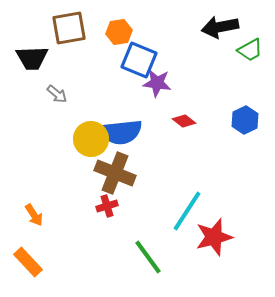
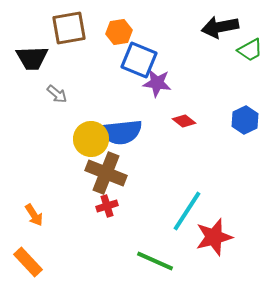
brown cross: moved 9 px left
green line: moved 7 px right, 4 px down; rotated 30 degrees counterclockwise
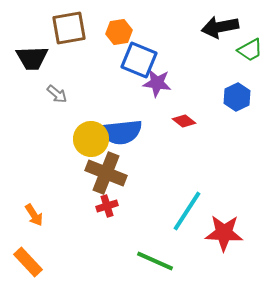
blue hexagon: moved 8 px left, 23 px up
red star: moved 10 px right, 4 px up; rotated 18 degrees clockwise
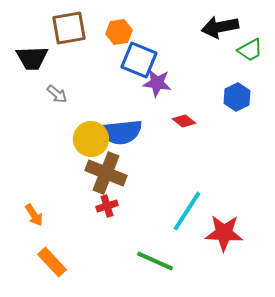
orange rectangle: moved 24 px right
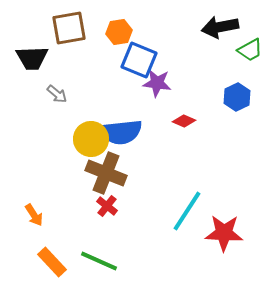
red diamond: rotated 15 degrees counterclockwise
red cross: rotated 35 degrees counterclockwise
green line: moved 56 px left
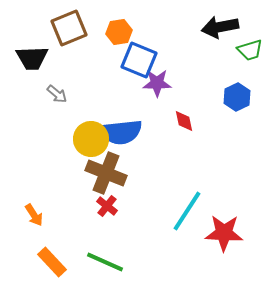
brown square: rotated 12 degrees counterclockwise
green trapezoid: rotated 12 degrees clockwise
purple star: rotated 8 degrees counterclockwise
red diamond: rotated 55 degrees clockwise
green line: moved 6 px right, 1 px down
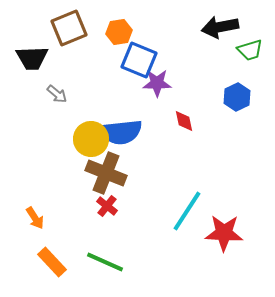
orange arrow: moved 1 px right, 3 px down
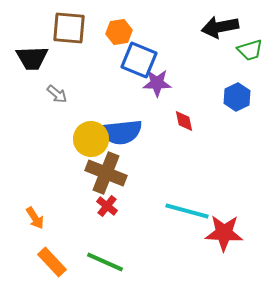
brown square: rotated 27 degrees clockwise
cyan line: rotated 72 degrees clockwise
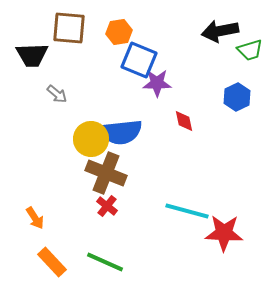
black arrow: moved 4 px down
black trapezoid: moved 3 px up
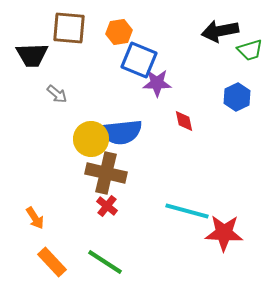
brown cross: rotated 9 degrees counterclockwise
green line: rotated 9 degrees clockwise
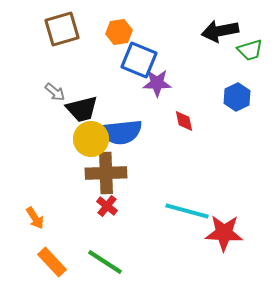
brown square: moved 7 px left, 1 px down; rotated 21 degrees counterclockwise
black trapezoid: moved 50 px right, 54 px down; rotated 12 degrees counterclockwise
gray arrow: moved 2 px left, 2 px up
brown cross: rotated 15 degrees counterclockwise
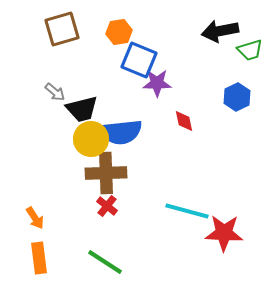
orange rectangle: moved 13 px left, 4 px up; rotated 36 degrees clockwise
